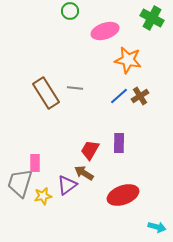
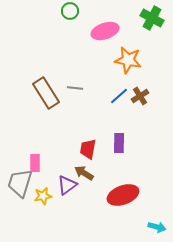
red trapezoid: moved 2 px left, 1 px up; rotated 20 degrees counterclockwise
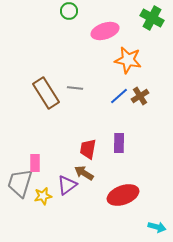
green circle: moved 1 px left
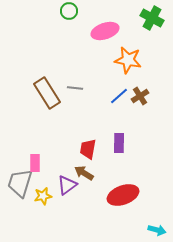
brown rectangle: moved 1 px right
cyan arrow: moved 3 px down
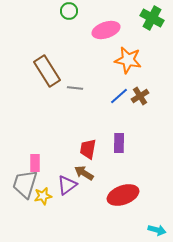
pink ellipse: moved 1 px right, 1 px up
brown rectangle: moved 22 px up
gray trapezoid: moved 5 px right, 1 px down
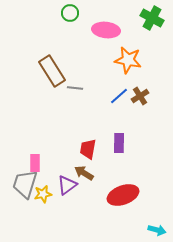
green circle: moved 1 px right, 2 px down
pink ellipse: rotated 24 degrees clockwise
brown rectangle: moved 5 px right
yellow star: moved 2 px up
